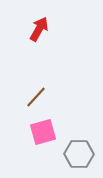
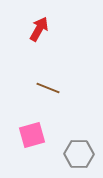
brown line: moved 12 px right, 9 px up; rotated 70 degrees clockwise
pink square: moved 11 px left, 3 px down
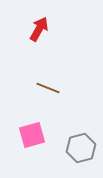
gray hexagon: moved 2 px right, 6 px up; rotated 16 degrees counterclockwise
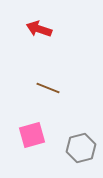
red arrow: rotated 100 degrees counterclockwise
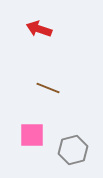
pink square: rotated 16 degrees clockwise
gray hexagon: moved 8 px left, 2 px down
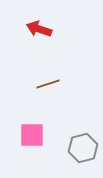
brown line: moved 4 px up; rotated 40 degrees counterclockwise
gray hexagon: moved 10 px right, 2 px up
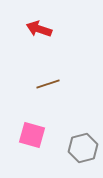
pink square: rotated 16 degrees clockwise
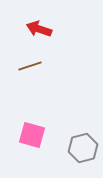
brown line: moved 18 px left, 18 px up
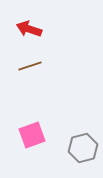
red arrow: moved 10 px left
pink square: rotated 36 degrees counterclockwise
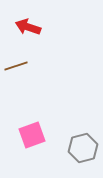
red arrow: moved 1 px left, 2 px up
brown line: moved 14 px left
